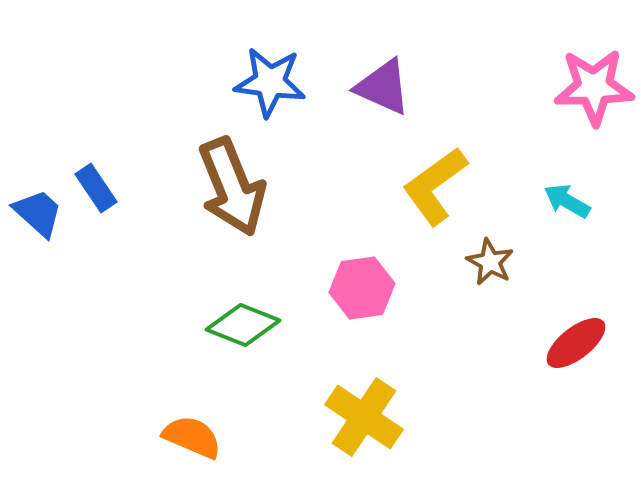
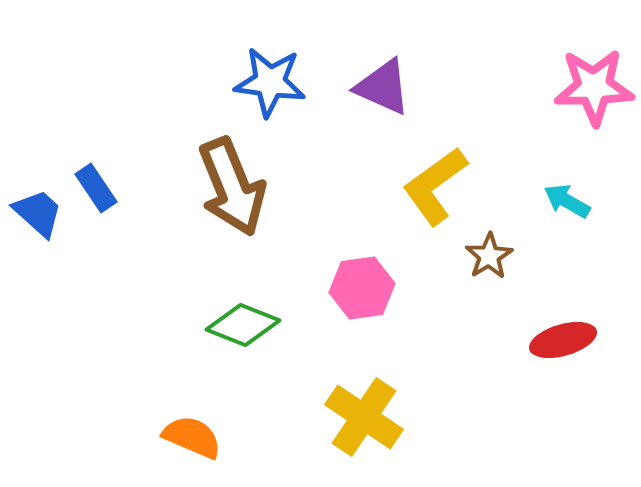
brown star: moved 1 px left, 6 px up; rotated 12 degrees clockwise
red ellipse: moved 13 px left, 3 px up; rotated 22 degrees clockwise
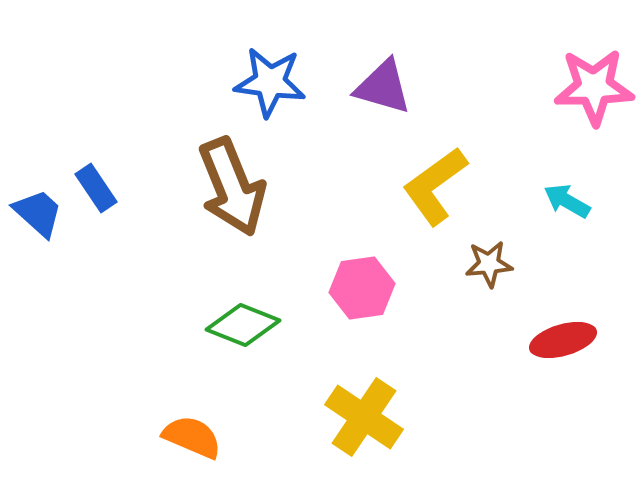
purple triangle: rotated 8 degrees counterclockwise
brown star: moved 8 px down; rotated 27 degrees clockwise
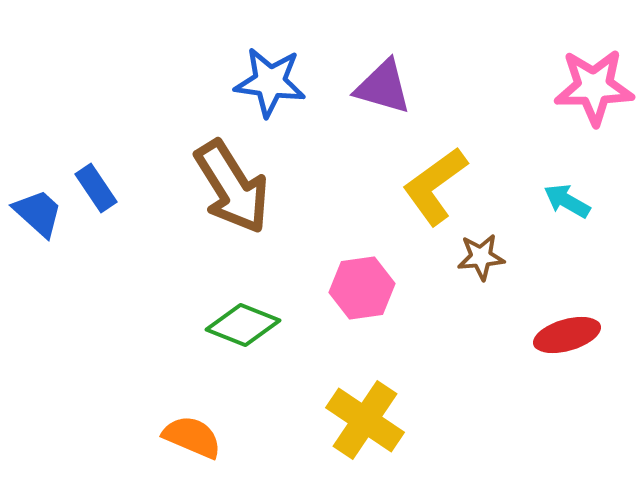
brown arrow: rotated 10 degrees counterclockwise
brown star: moved 8 px left, 7 px up
red ellipse: moved 4 px right, 5 px up
yellow cross: moved 1 px right, 3 px down
